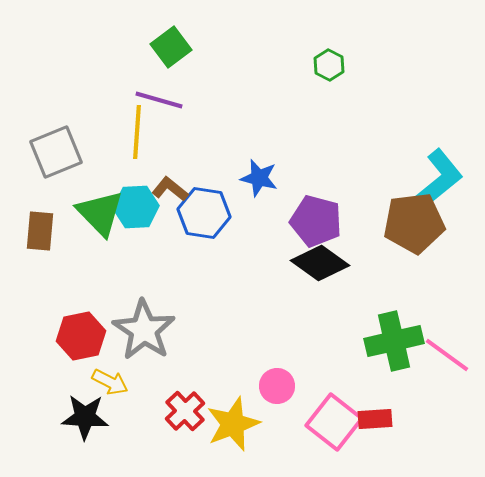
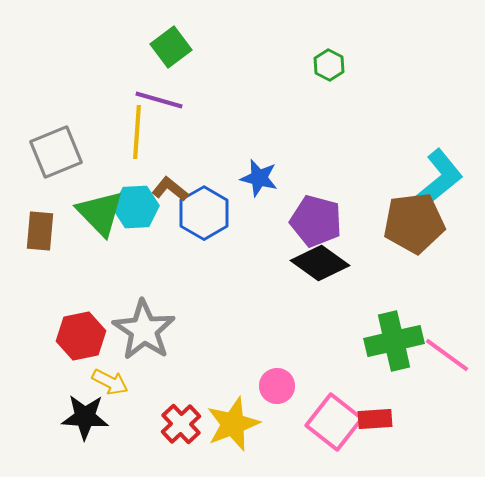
blue hexagon: rotated 21 degrees clockwise
red cross: moved 4 px left, 13 px down
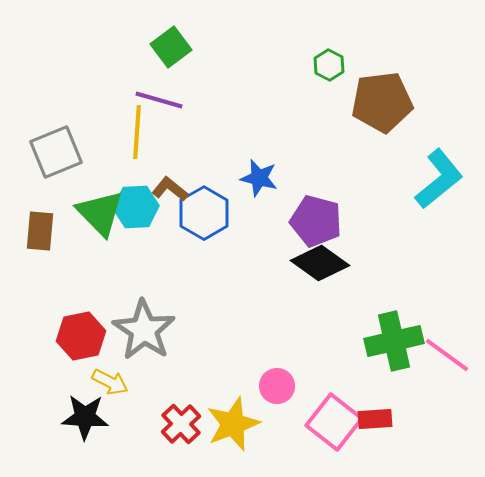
brown pentagon: moved 32 px left, 121 px up
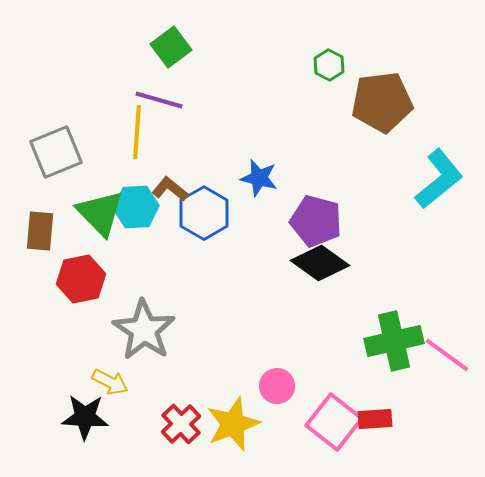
red hexagon: moved 57 px up
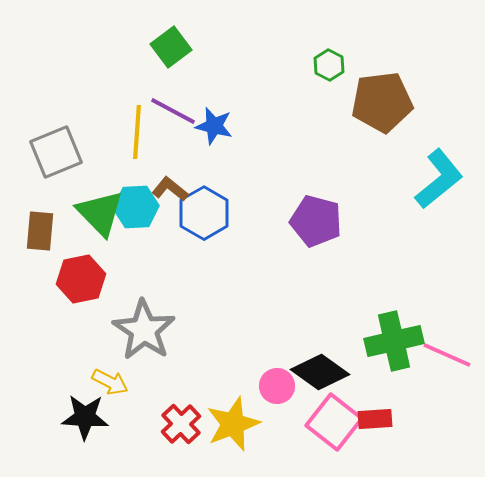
purple line: moved 14 px right, 11 px down; rotated 12 degrees clockwise
blue star: moved 45 px left, 52 px up
black diamond: moved 109 px down
pink line: rotated 12 degrees counterclockwise
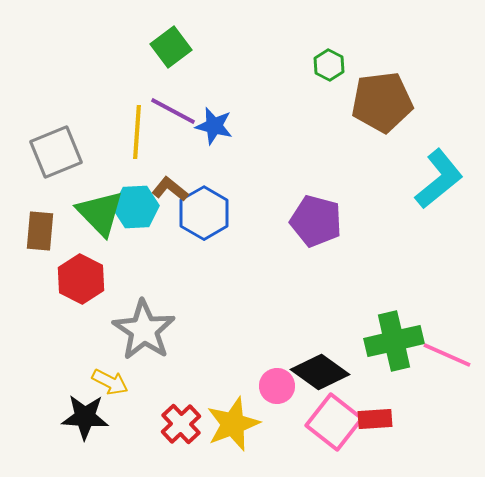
red hexagon: rotated 21 degrees counterclockwise
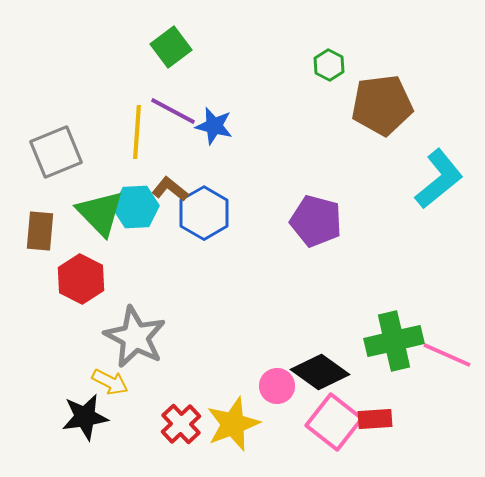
brown pentagon: moved 3 px down
gray star: moved 9 px left, 7 px down; rotated 6 degrees counterclockwise
black star: rotated 12 degrees counterclockwise
